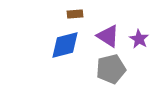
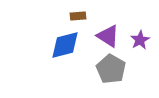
brown rectangle: moved 3 px right, 2 px down
purple star: moved 1 px right, 1 px down; rotated 12 degrees clockwise
gray pentagon: rotated 28 degrees counterclockwise
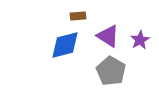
gray pentagon: moved 2 px down
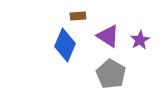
blue diamond: rotated 52 degrees counterclockwise
gray pentagon: moved 3 px down
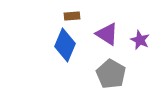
brown rectangle: moved 6 px left
purple triangle: moved 1 px left, 2 px up
purple star: rotated 18 degrees counterclockwise
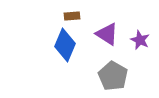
gray pentagon: moved 2 px right, 2 px down
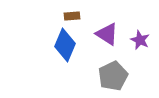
gray pentagon: rotated 16 degrees clockwise
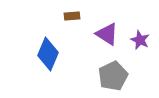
blue diamond: moved 17 px left, 9 px down
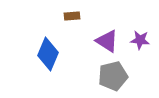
purple triangle: moved 7 px down
purple star: rotated 18 degrees counterclockwise
gray pentagon: rotated 12 degrees clockwise
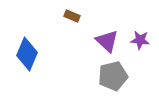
brown rectangle: rotated 28 degrees clockwise
purple triangle: rotated 10 degrees clockwise
blue diamond: moved 21 px left
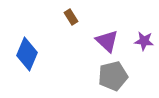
brown rectangle: moved 1 px left, 1 px down; rotated 35 degrees clockwise
purple star: moved 4 px right, 1 px down
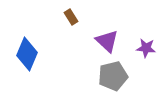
purple star: moved 2 px right, 7 px down
